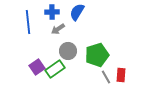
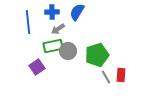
green rectangle: moved 2 px left, 23 px up; rotated 24 degrees clockwise
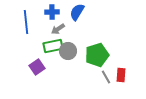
blue line: moved 2 px left
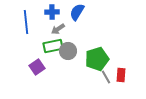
green pentagon: moved 4 px down
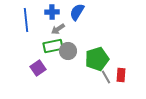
blue line: moved 2 px up
purple square: moved 1 px right, 1 px down
